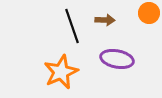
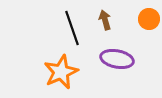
orange circle: moved 6 px down
brown arrow: rotated 108 degrees counterclockwise
black line: moved 2 px down
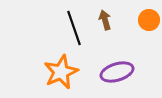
orange circle: moved 1 px down
black line: moved 2 px right
purple ellipse: moved 13 px down; rotated 28 degrees counterclockwise
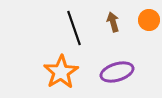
brown arrow: moved 8 px right, 2 px down
orange star: rotated 8 degrees counterclockwise
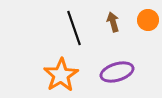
orange circle: moved 1 px left
orange star: moved 3 px down
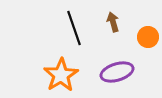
orange circle: moved 17 px down
